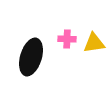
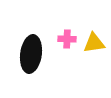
black ellipse: moved 3 px up; rotated 9 degrees counterclockwise
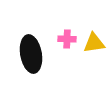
black ellipse: rotated 18 degrees counterclockwise
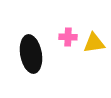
pink cross: moved 1 px right, 2 px up
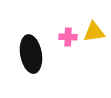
yellow triangle: moved 11 px up
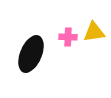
black ellipse: rotated 33 degrees clockwise
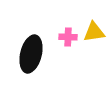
black ellipse: rotated 9 degrees counterclockwise
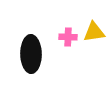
black ellipse: rotated 15 degrees counterclockwise
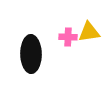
yellow triangle: moved 5 px left
